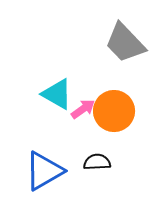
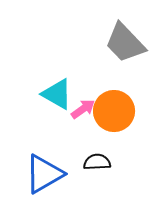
blue triangle: moved 3 px down
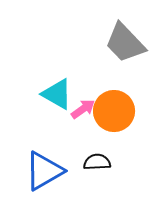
blue triangle: moved 3 px up
